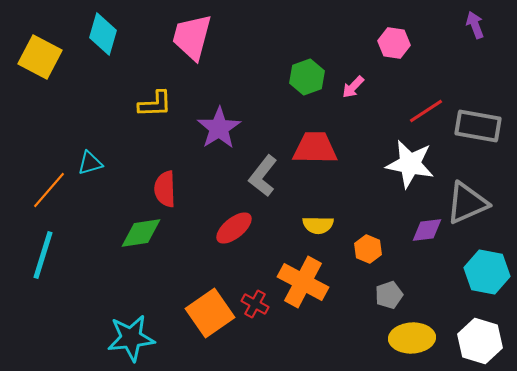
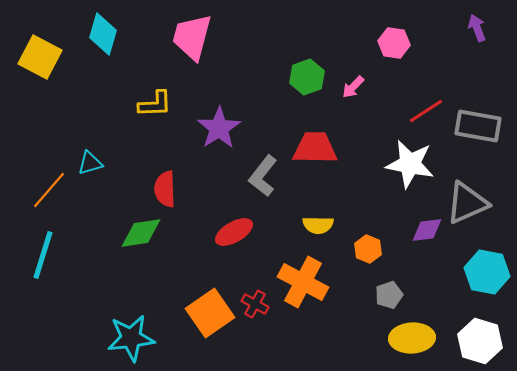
purple arrow: moved 2 px right, 3 px down
red ellipse: moved 4 px down; rotated 9 degrees clockwise
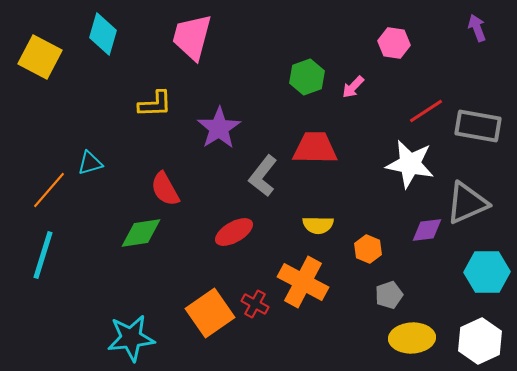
red semicircle: rotated 27 degrees counterclockwise
cyan hexagon: rotated 12 degrees counterclockwise
white hexagon: rotated 18 degrees clockwise
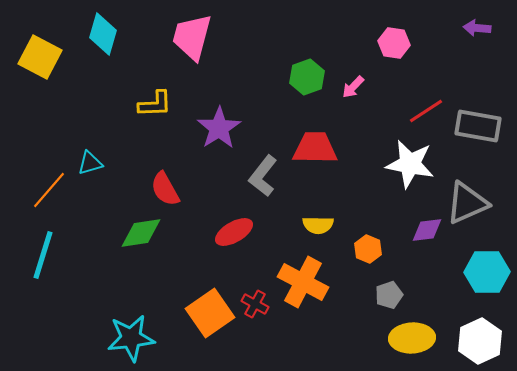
purple arrow: rotated 64 degrees counterclockwise
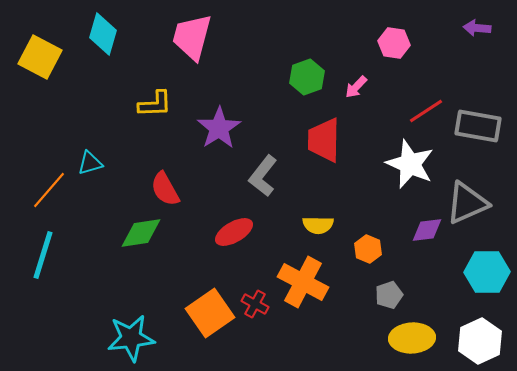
pink arrow: moved 3 px right
red trapezoid: moved 9 px right, 8 px up; rotated 90 degrees counterclockwise
white star: rotated 12 degrees clockwise
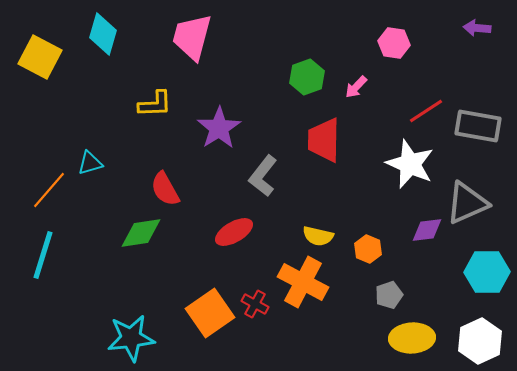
yellow semicircle: moved 11 px down; rotated 12 degrees clockwise
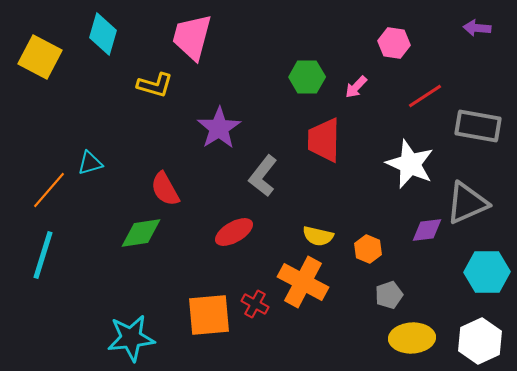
green hexagon: rotated 20 degrees clockwise
yellow L-shape: moved 19 px up; rotated 18 degrees clockwise
red line: moved 1 px left, 15 px up
orange square: moved 1 px left, 2 px down; rotated 30 degrees clockwise
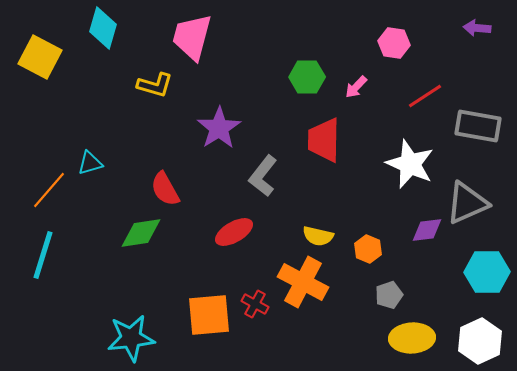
cyan diamond: moved 6 px up
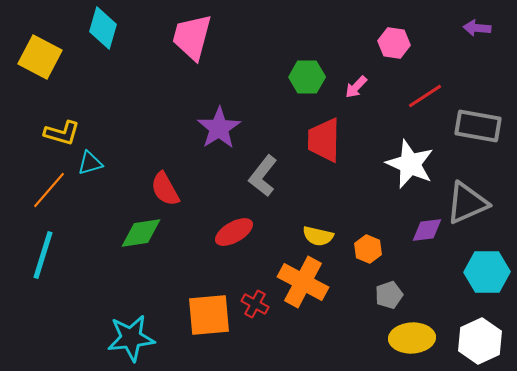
yellow L-shape: moved 93 px left, 48 px down
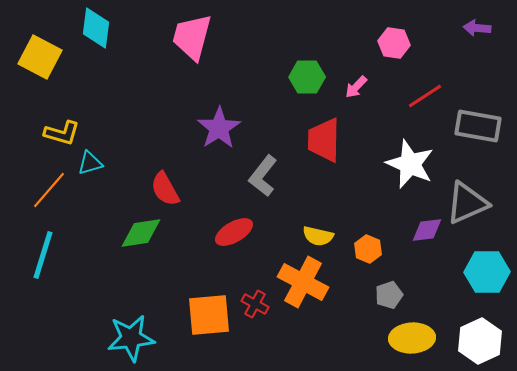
cyan diamond: moved 7 px left; rotated 9 degrees counterclockwise
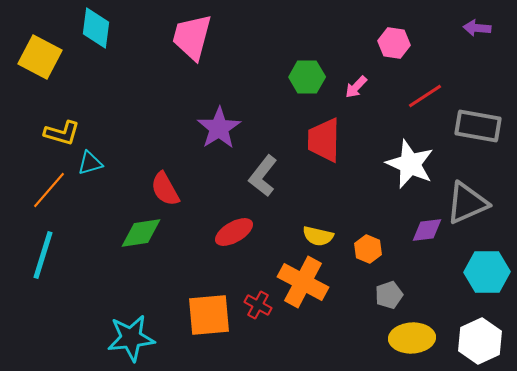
red cross: moved 3 px right, 1 px down
